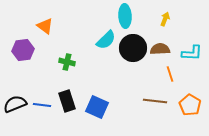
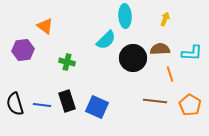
black circle: moved 10 px down
black semicircle: rotated 85 degrees counterclockwise
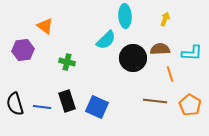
blue line: moved 2 px down
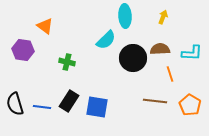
yellow arrow: moved 2 px left, 2 px up
purple hexagon: rotated 15 degrees clockwise
black rectangle: moved 2 px right; rotated 50 degrees clockwise
blue square: rotated 15 degrees counterclockwise
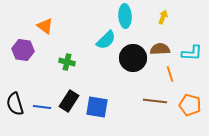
orange pentagon: rotated 15 degrees counterclockwise
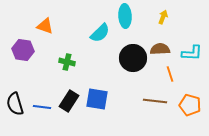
orange triangle: rotated 18 degrees counterclockwise
cyan semicircle: moved 6 px left, 7 px up
blue square: moved 8 px up
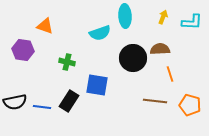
cyan semicircle: rotated 25 degrees clockwise
cyan L-shape: moved 31 px up
blue square: moved 14 px up
black semicircle: moved 2 px up; rotated 85 degrees counterclockwise
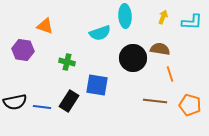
brown semicircle: rotated 12 degrees clockwise
